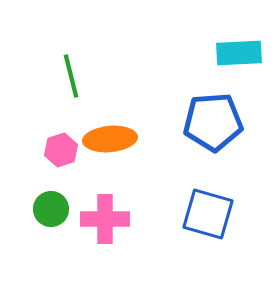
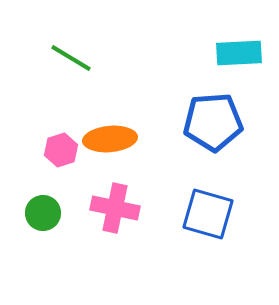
green line: moved 18 px up; rotated 45 degrees counterclockwise
green circle: moved 8 px left, 4 px down
pink cross: moved 10 px right, 11 px up; rotated 12 degrees clockwise
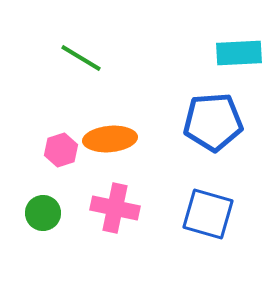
green line: moved 10 px right
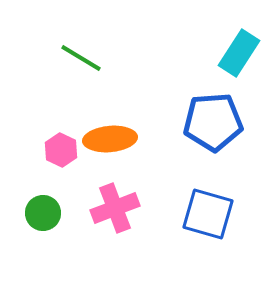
cyan rectangle: rotated 54 degrees counterclockwise
pink hexagon: rotated 16 degrees counterclockwise
pink cross: rotated 33 degrees counterclockwise
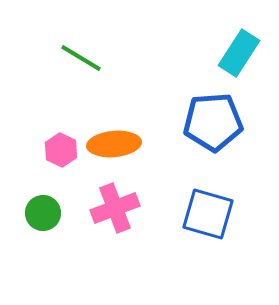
orange ellipse: moved 4 px right, 5 px down
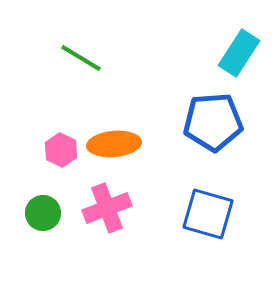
pink cross: moved 8 px left
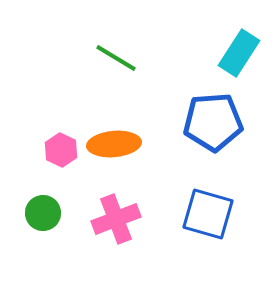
green line: moved 35 px right
pink cross: moved 9 px right, 11 px down
